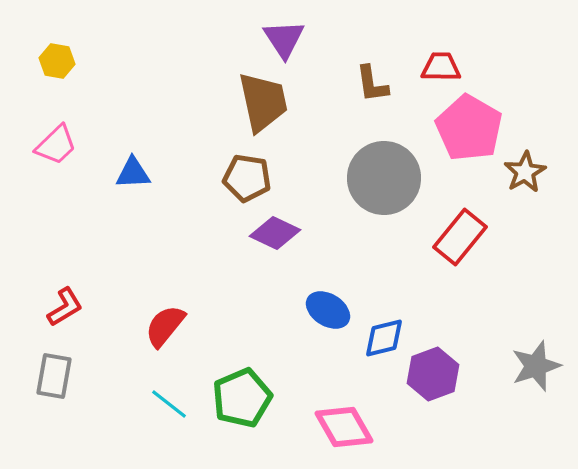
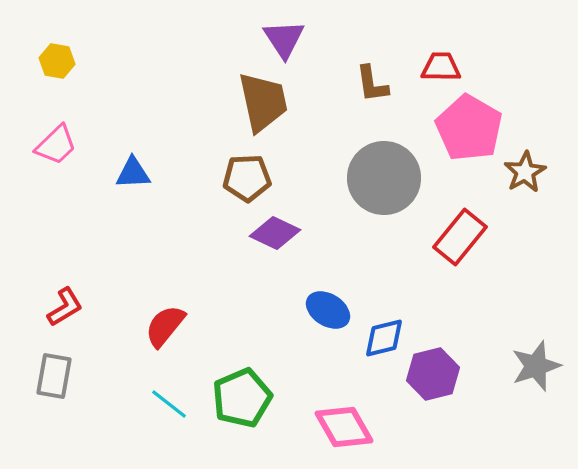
brown pentagon: rotated 12 degrees counterclockwise
purple hexagon: rotated 6 degrees clockwise
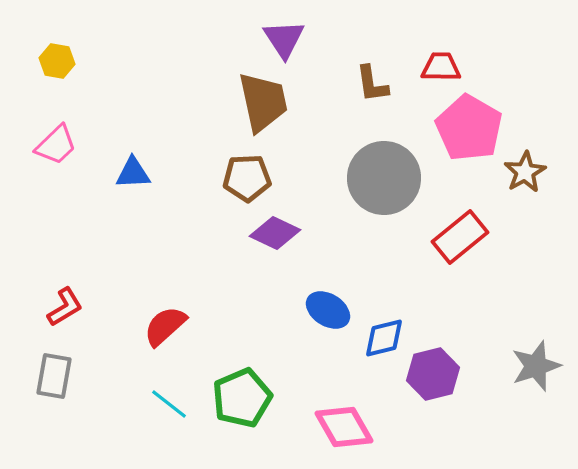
red rectangle: rotated 12 degrees clockwise
red semicircle: rotated 9 degrees clockwise
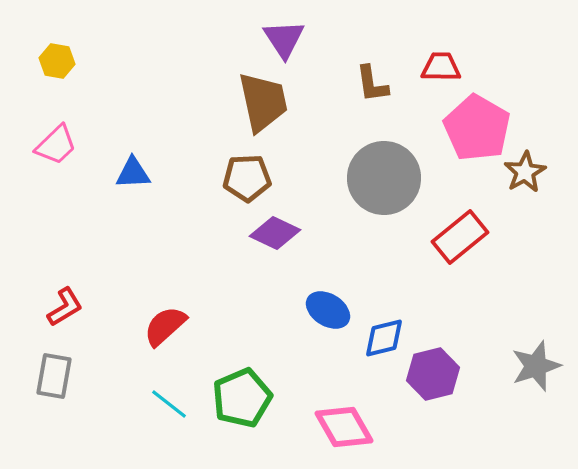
pink pentagon: moved 8 px right
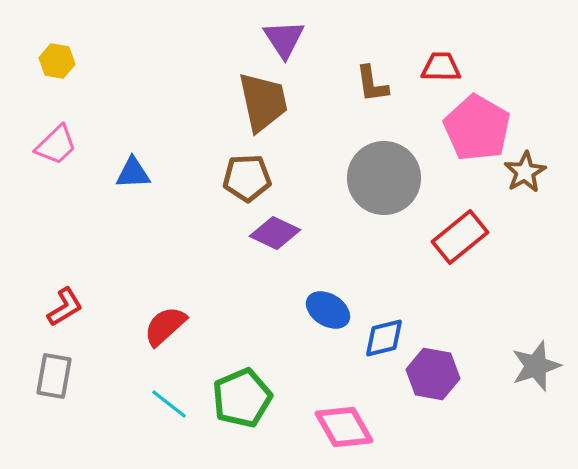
purple hexagon: rotated 24 degrees clockwise
